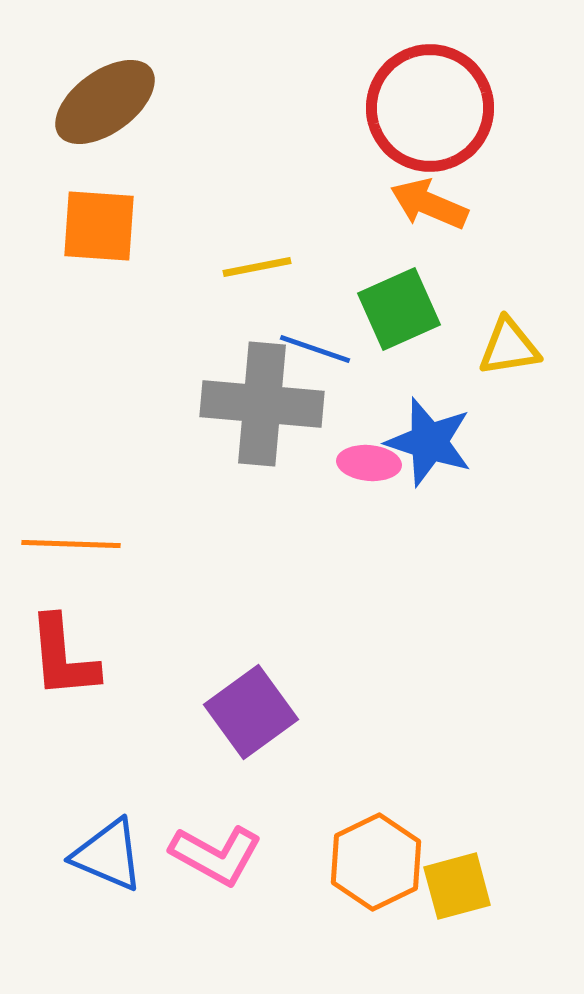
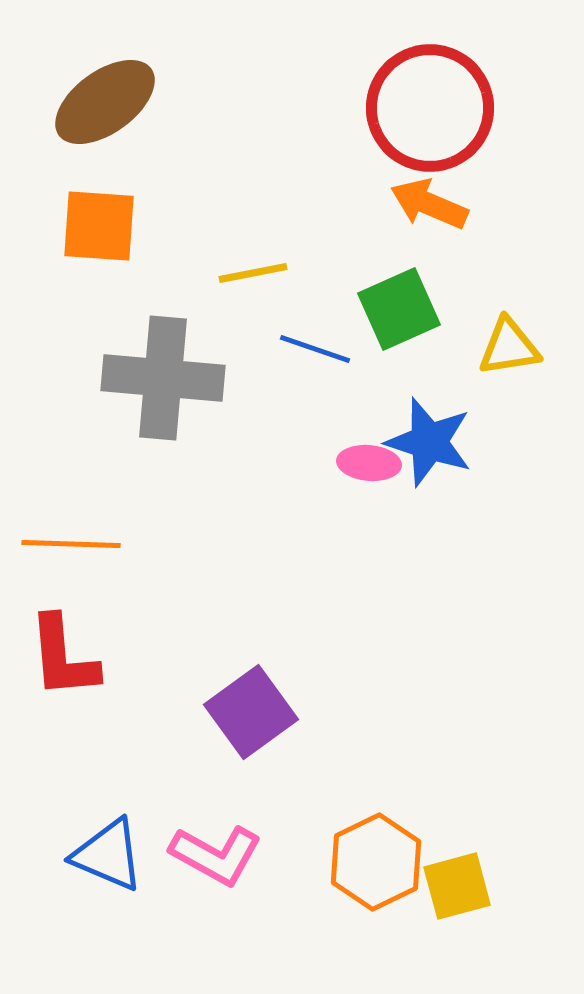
yellow line: moved 4 px left, 6 px down
gray cross: moved 99 px left, 26 px up
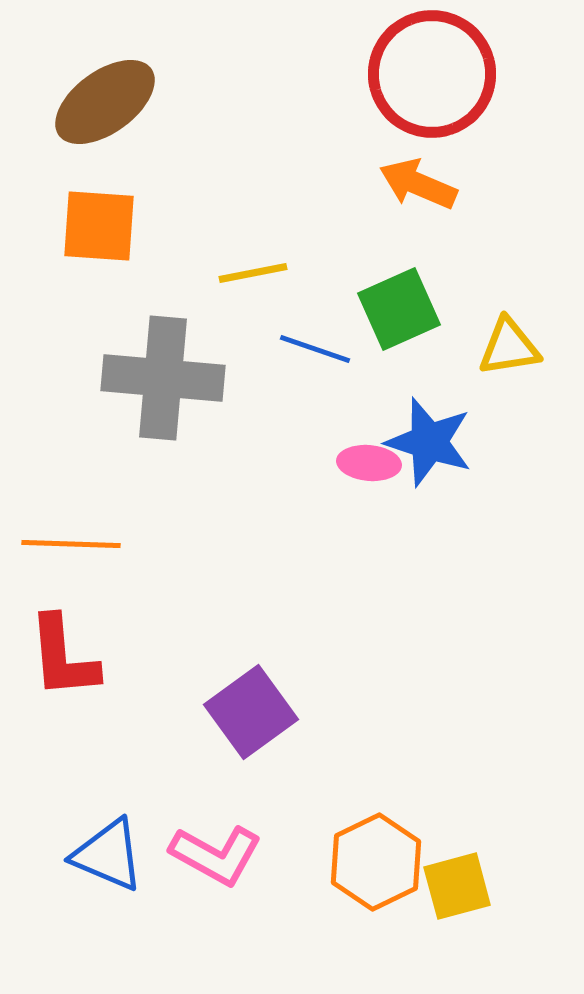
red circle: moved 2 px right, 34 px up
orange arrow: moved 11 px left, 20 px up
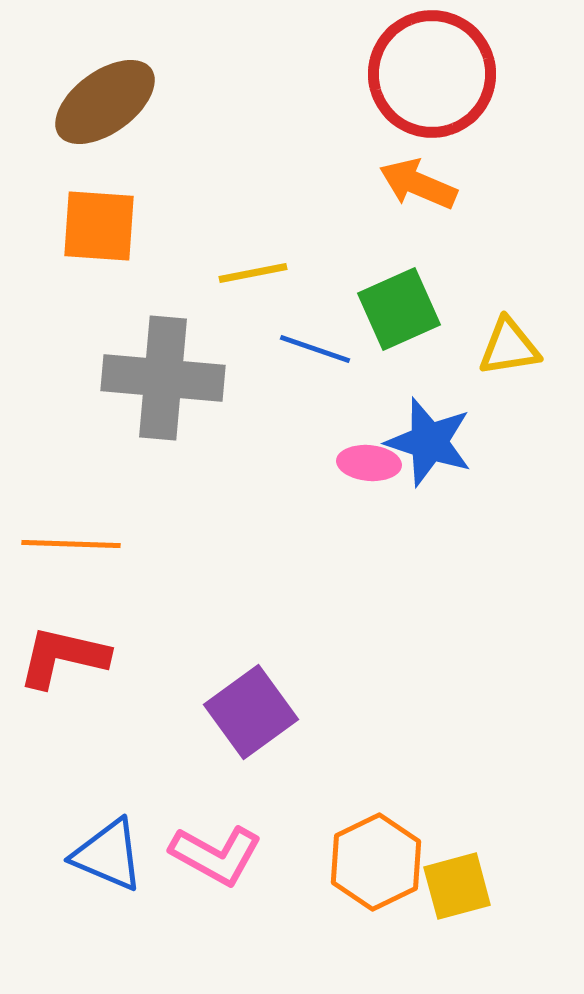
red L-shape: rotated 108 degrees clockwise
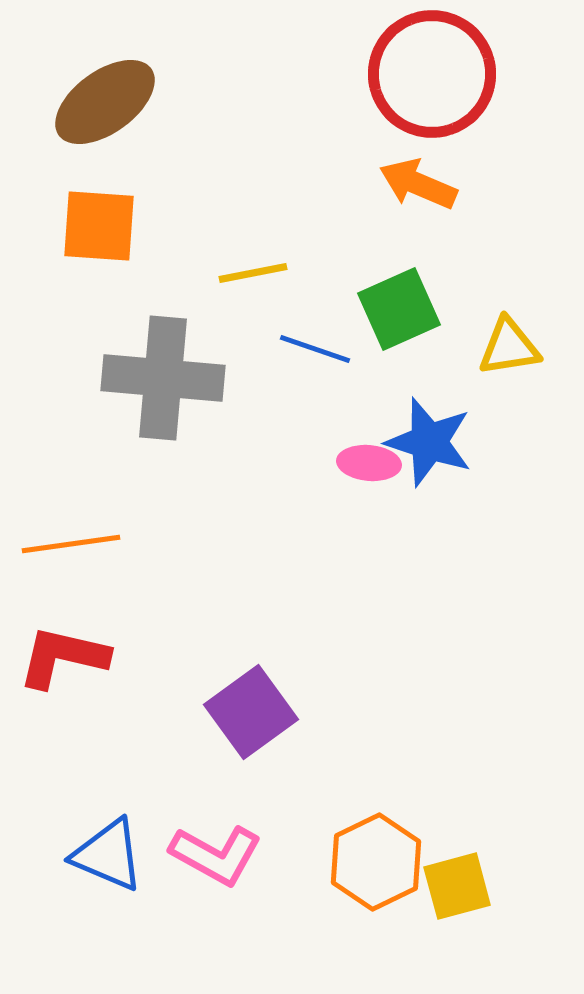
orange line: rotated 10 degrees counterclockwise
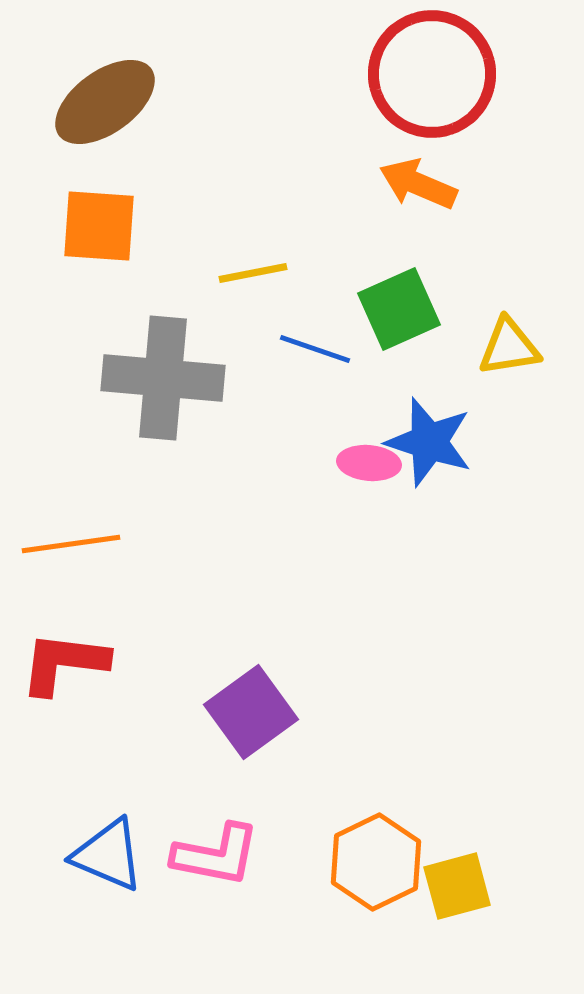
red L-shape: moved 1 px right, 6 px down; rotated 6 degrees counterclockwise
pink L-shape: rotated 18 degrees counterclockwise
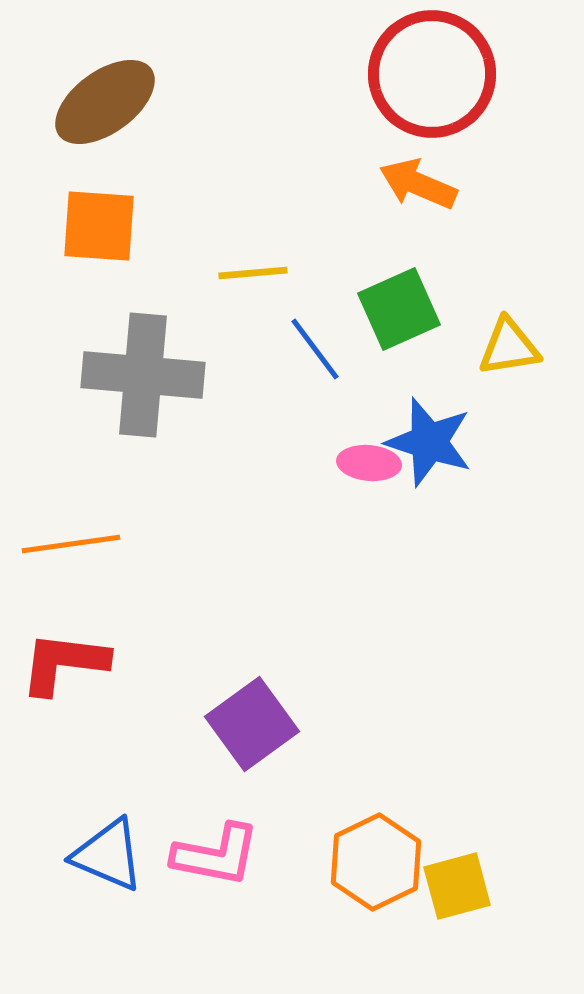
yellow line: rotated 6 degrees clockwise
blue line: rotated 34 degrees clockwise
gray cross: moved 20 px left, 3 px up
purple square: moved 1 px right, 12 px down
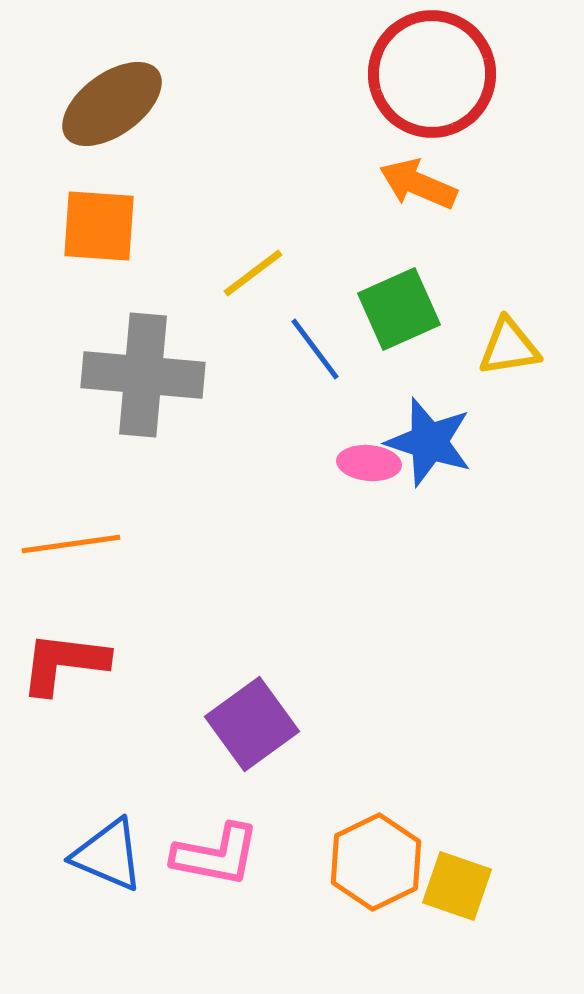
brown ellipse: moved 7 px right, 2 px down
yellow line: rotated 32 degrees counterclockwise
yellow square: rotated 34 degrees clockwise
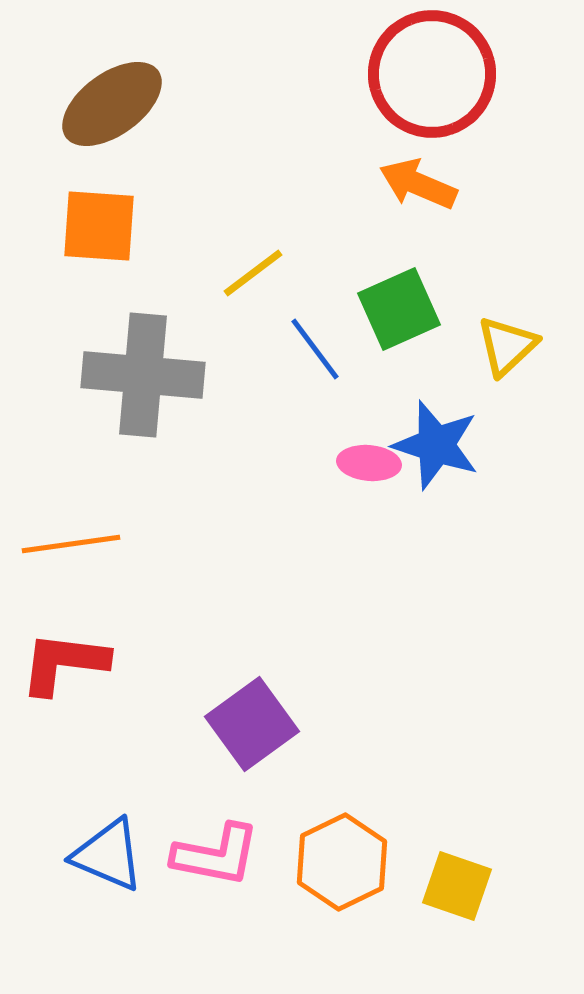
yellow triangle: moved 2 px left, 1 px up; rotated 34 degrees counterclockwise
blue star: moved 7 px right, 3 px down
orange hexagon: moved 34 px left
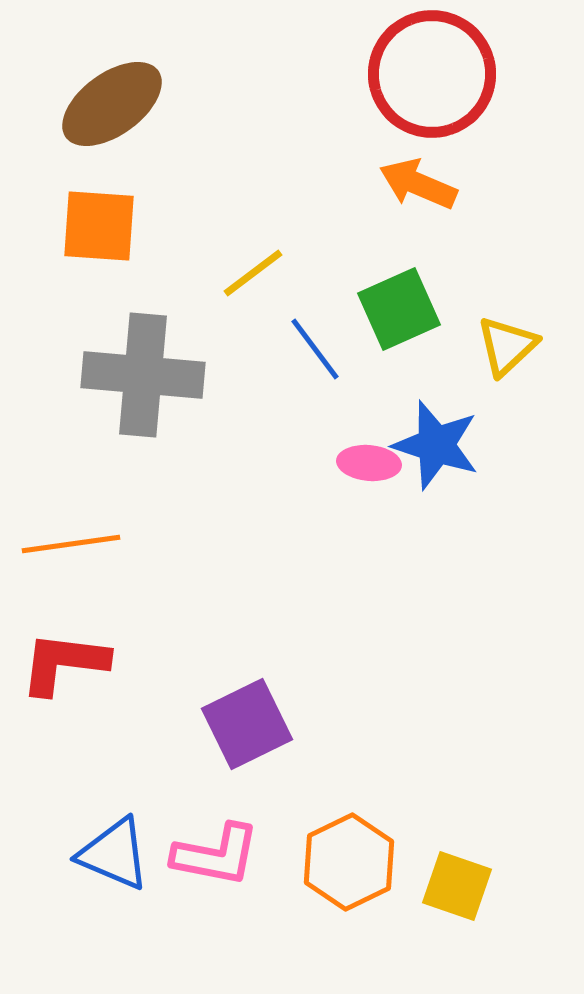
purple square: moved 5 px left; rotated 10 degrees clockwise
blue triangle: moved 6 px right, 1 px up
orange hexagon: moved 7 px right
